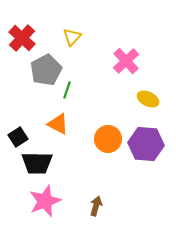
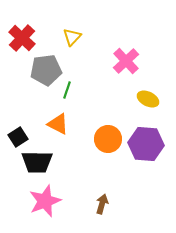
gray pentagon: rotated 20 degrees clockwise
black trapezoid: moved 1 px up
brown arrow: moved 6 px right, 2 px up
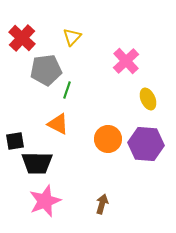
yellow ellipse: rotated 40 degrees clockwise
black square: moved 3 px left, 4 px down; rotated 24 degrees clockwise
black trapezoid: moved 1 px down
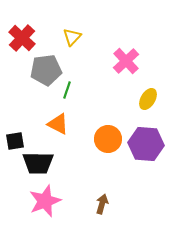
yellow ellipse: rotated 55 degrees clockwise
black trapezoid: moved 1 px right
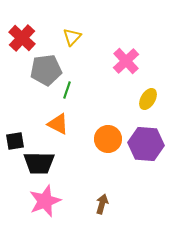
black trapezoid: moved 1 px right
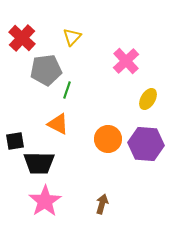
pink star: rotated 12 degrees counterclockwise
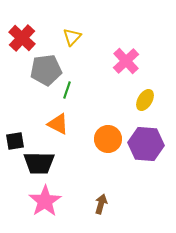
yellow ellipse: moved 3 px left, 1 px down
brown arrow: moved 1 px left
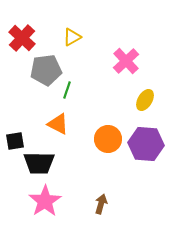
yellow triangle: rotated 18 degrees clockwise
